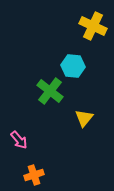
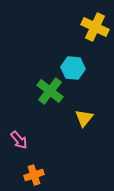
yellow cross: moved 2 px right, 1 px down
cyan hexagon: moved 2 px down
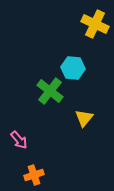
yellow cross: moved 3 px up
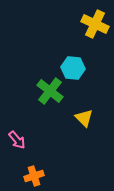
yellow triangle: rotated 24 degrees counterclockwise
pink arrow: moved 2 px left
orange cross: moved 1 px down
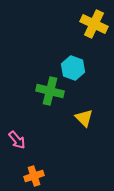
yellow cross: moved 1 px left
cyan hexagon: rotated 15 degrees clockwise
green cross: rotated 24 degrees counterclockwise
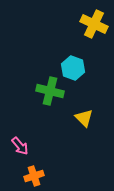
pink arrow: moved 3 px right, 6 px down
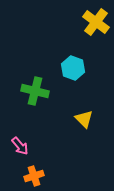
yellow cross: moved 2 px right, 2 px up; rotated 12 degrees clockwise
green cross: moved 15 px left
yellow triangle: moved 1 px down
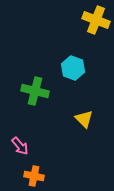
yellow cross: moved 2 px up; rotated 16 degrees counterclockwise
orange cross: rotated 30 degrees clockwise
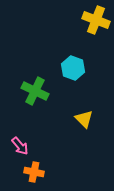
green cross: rotated 12 degrees clockwise
orange cross: moved 4 px up
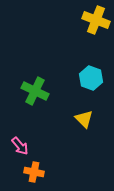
cyan hexagon: moved 18 px right, 10 px down
